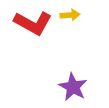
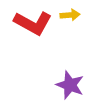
purple star: moved 3 px left, 2 px up; rotated 8 degrees counterclockwise
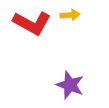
red L-shape: moved 1 px left
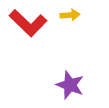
red L-shape: moved 4 px left; rotated 15 degrees clockwise
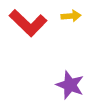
yellow arrow: moved 1 px right, 1 px down
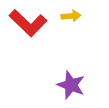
purple star: moved 1 px right
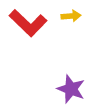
purple star: moved 4 px down
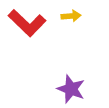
red L-shape: moved 1 px left
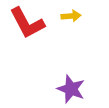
red L-shape: rotated 18 degrees clockwise
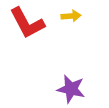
purple star: rotated 8 degrees counterclockwise
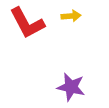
purple star: moved 2 px up
